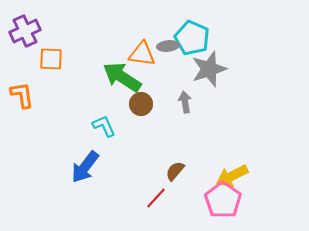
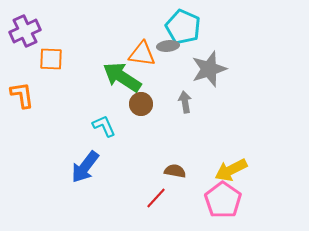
cyan pentagon: moved 9 px left, 11 px up
brown semicircle: rotated 60 degrees clockwise
yellow arrow: moved 1 px left, 6 px up
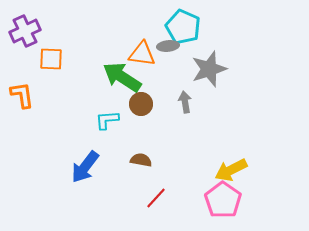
cyan L-shape: moved 3 px right, 6 px up; rotated 70 degrees counterclockwise
brown semicircle: moved 34 px left, 11 px up
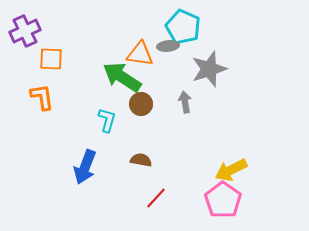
orange triangle: moved 2 px left
orange L-shape: moved 20 px right, 2 px down
cyan L-shape: rotated 110 degrees clockwise
blue arrow: rotated 16 degrees counterclockwise
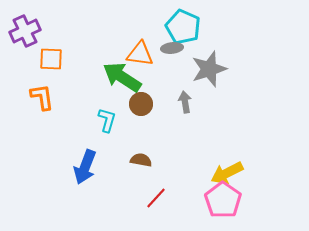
gray ellipse: moved 4 px right, 2 px down
yellow arrow: moved 4 px left, 3 px down
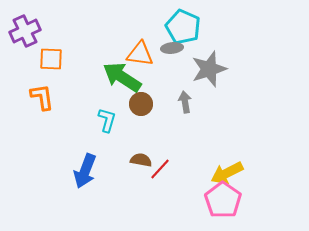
blue arrow: moved 4 px down
red line: moved 4 px right, 29 px up
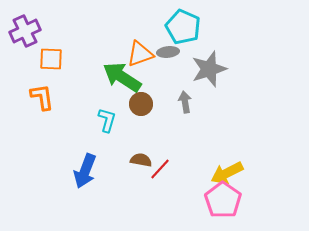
gray ellipse: moved 4 px left, 4 px down
orange triangle: rotated 28 degrees counterclockwise
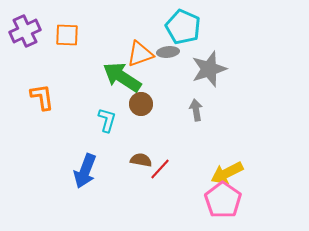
orange square: moved 16 px right, 24 px up
gray arrow: moved 11 px right, 8 px down
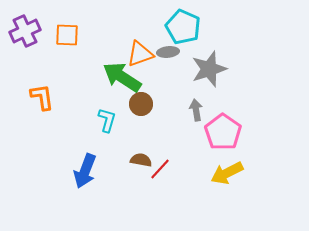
pink pentagon: moved 68 px up
